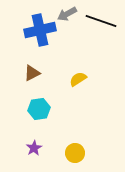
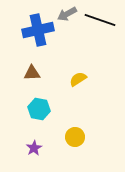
black line: moved 1 px left, 1 px up
blue cross: moved 2 px left
brown triangle: rotated 24 degrees clockwise
cyan hexagon: rotated 20 degrees clockwise
yellow circle: moved 16 px up
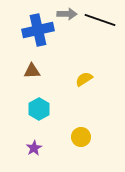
gray arrow: rotated 150 degrees counterclockwise
brown triangle: moved 2 px up
yellow semicircle: moved 6 px right
cyan hexagon: rotated 20 degrees clockwise
yellow circle: moved 6 px right
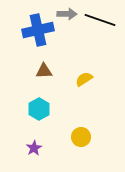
brown triangle: moved 12 px right
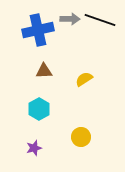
gray arrow: moved 3 px right, 5 px down
purple star: rotated 14 degrees clockwise
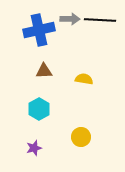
black line: rotated 16 degrees counterclockwise
blue cross: moved 1 px right
yellow semicircle: rotated 42 degrees clockwise
